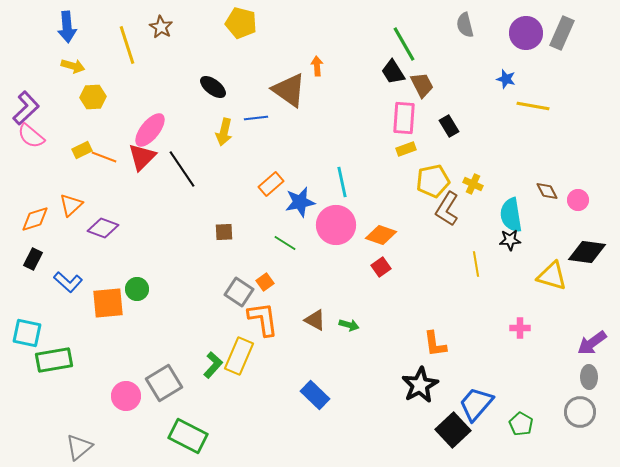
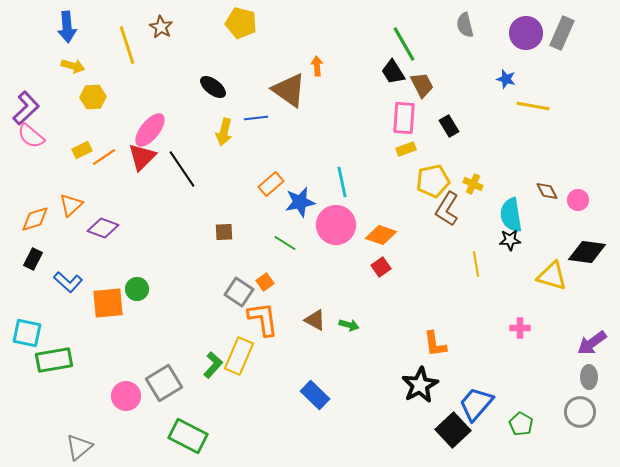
orange line at (104, 157): rotated 55 degrees counterclockwise
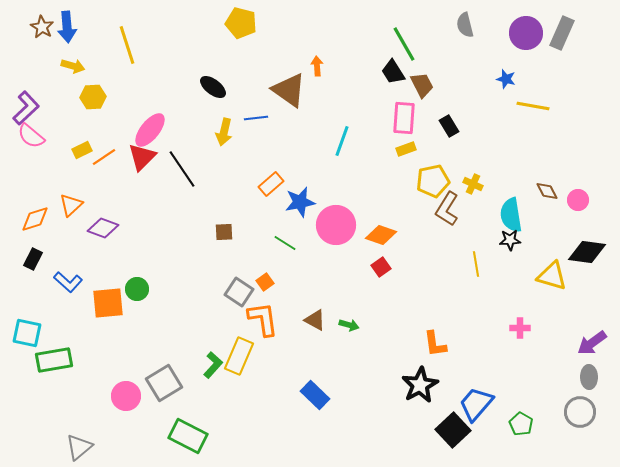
brown star at (161, 27): moved 119 px left
cyan line at (342, 182): moved 41 px up; rotated 32 degrees clockwise
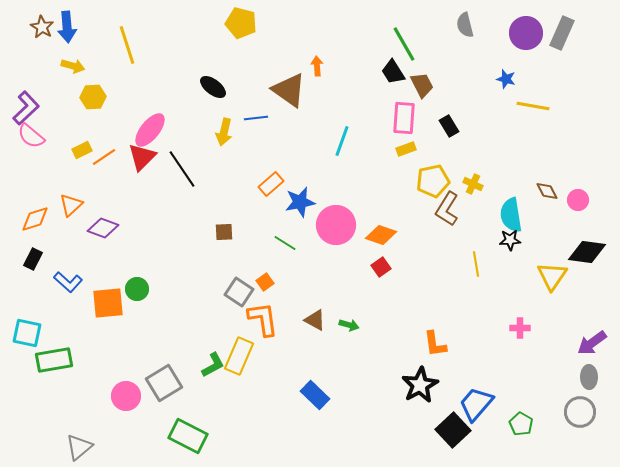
yellow triangle at (552, 276): rotated 48 degrees clockwise
green L-shape at (213, 365): rotated 20 degrees clockwise
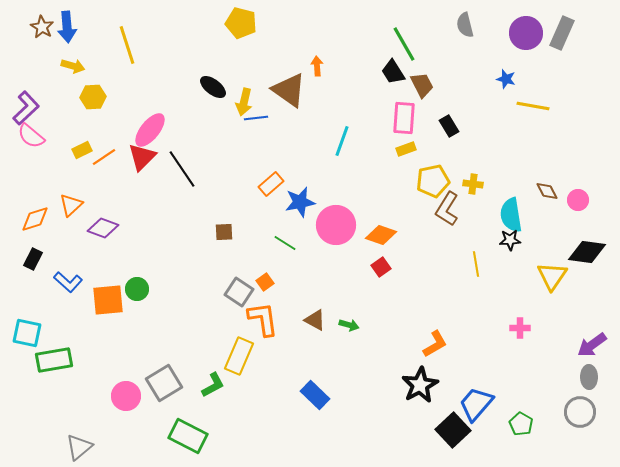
yellow arrow at (224, 132): moved 20 px right, 30 px up
yellow cross at (473, 184): rotated 18 degrees counterclockwise
orange square at (108, 303): moved 3 px up
purple arrow at (592, 343): moved 2 px down
orange L-shape at (435, 344): rotated 112 degrees counterclockwise
green L-shape at (213, 365): moved 20 px down
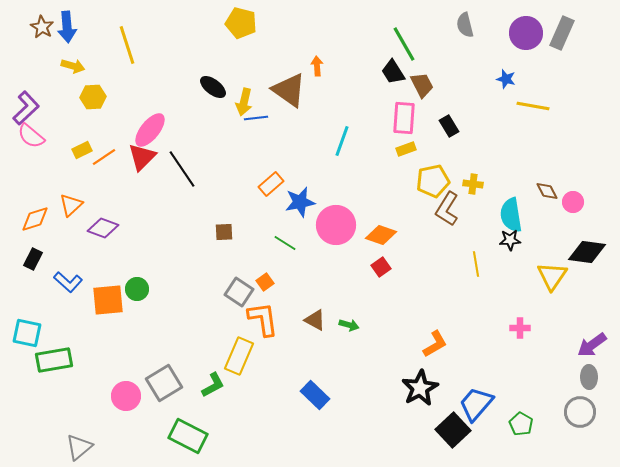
pink circle at (578, 200): moved 5 px left, 2 px down
black star at (420, 385): moved 3 px down
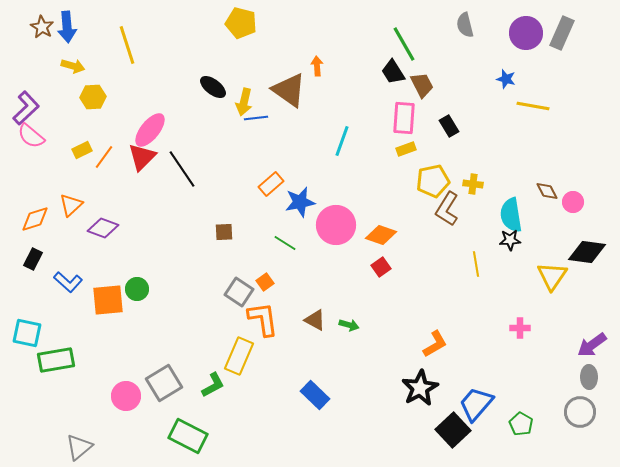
orange line at (104, 157): rotated 20 degrees counterclockwise
green rectangle at (54, 360): moved 2 px right
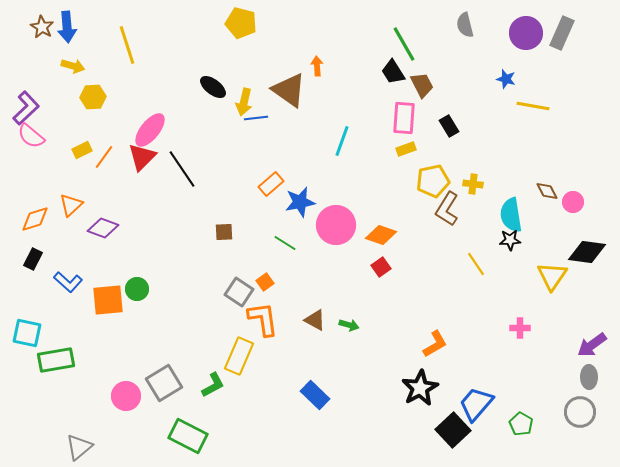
yellow line at (476, 264): rotated 25 degrees counterclockwise
